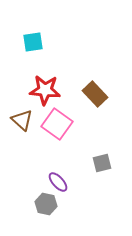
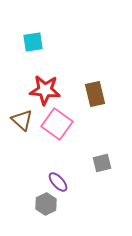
brown rectangle: rotated 30 degrees clockwise
gray hexagon: rotated 20 degrees clockwise
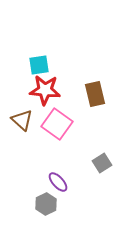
cyan square: moved 6 px right, 23 px down
gray square: rotated 18 degrees counterclockwise
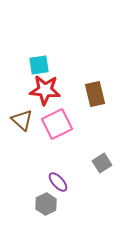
pink square: rotated 28 degrees clockwise
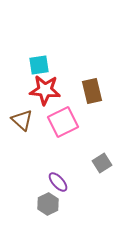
brown rectangle: moved 3 px left, 3 px up
pink square: moved 6 px right, 2 px up
gray hexagon: moved 2 px right
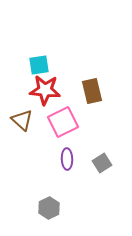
purple ellipse: moved 9 px right, 23 px up; rotated 40 degrees clockwise
gray hexagon: moved 1 px right, 4 px down
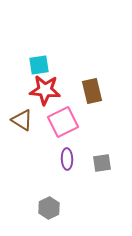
brown triangle: rotated 10 degrees counterclockwise
gray square: rotated 24 degrees clockwise
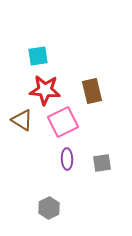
cyan square: moved 1 px left, 9 px up
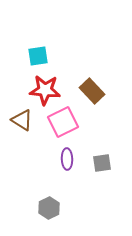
brown rectangle: rotated 30 degrees counterclockwise
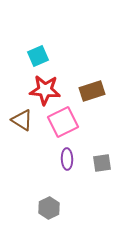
cyan square: rotated 15 degrees counterclockwise
brown rectangle: rotated 65 degrees counterclockwise
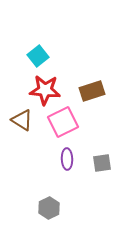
cyan square: rotated 15 degrees counterclockwise
